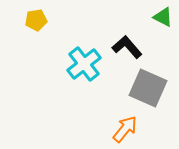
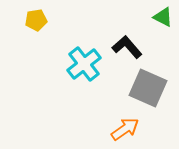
orange arrow: rotated 16 degrees clockwise
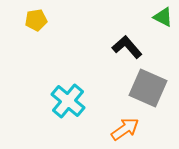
cyan cross: moved 16 px left, 37 px down; rotated 12 degrees counterclockwise
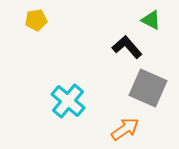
green triangle: moved 12 px left, 3 px down
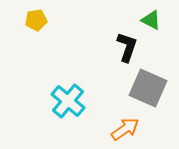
black L-shape: rotated 60 degrees clockwise
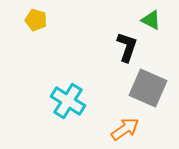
yellow pentagon: rotated 25 degrees clockwise
cyan cross: rotated 8 degrees counterclockwise
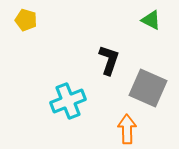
yellow pentagon: moved 10 px left
black L-shape: moved 18 px left, 13 px down
cyan cross: rotated 36 degrees clockwise
orange arrow: moved 2 px right; rotated 56 degrees counterclockwise
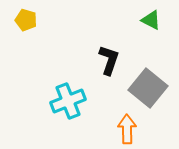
gray square: rotated 15 degrees clockwise
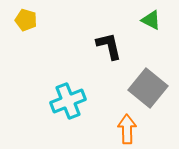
black L-shape: moved 14 px up; rotated 32 degrees counterclockwise
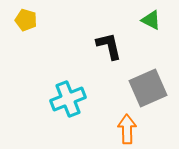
gray square: rotated 27 degrees clockwise
cyan cross: moved 2 px up
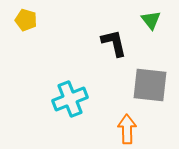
green triangle: rotated 25 degrees clockwise
black L-shape: moved 5 px right, 3 px up
gray square: moved 2 px right, 3 px up; rotated 30 degrees clockwise
cyan cross: moved 2 px right
